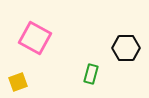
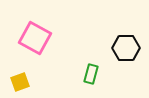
yellow square: moved 2 px right
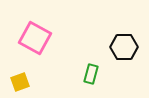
black hexagon: moved 2 px left, 1 px up
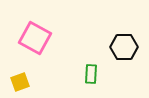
green rectangle: rotated 12 degrees counterclockwise
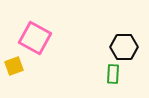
green rectangle: moved 22 px right
yellow square: moved 6 px left, 16 px up
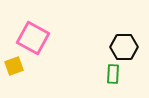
pink square: moved 2 px left
